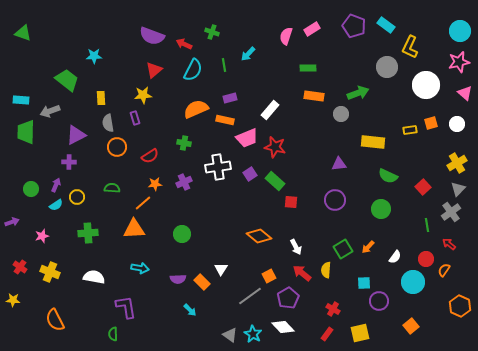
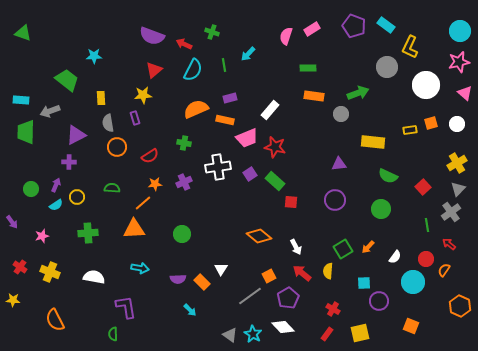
purple arrow at (12, 222): rotated 72 degrees clockwise
yellow semicircle at (326, 270): moved 2 px right, 1 px down
orange square at (411, 326): rotated 28 degrees counterclockwise
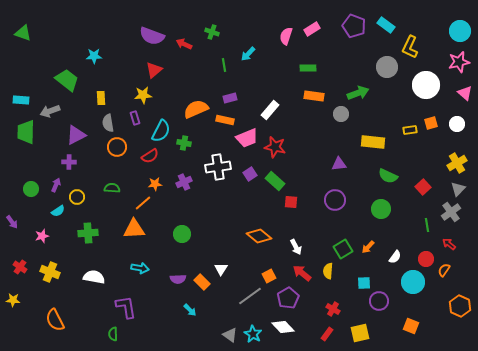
cyan semicircle at (193, 70): moved 32 px left, 61 px down
cyan semicircle at (56, 205): moved 2 px right, 6 px down
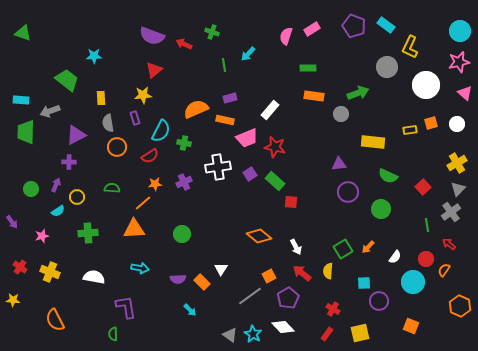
purple circle at (335, 200): moved 13 px right, 8 px up
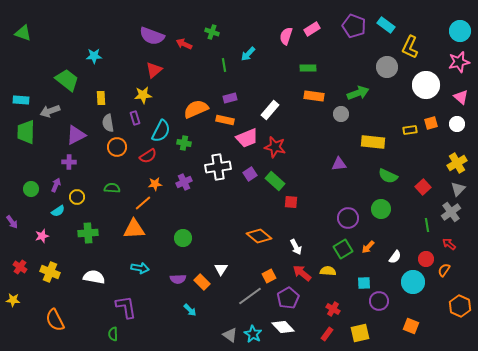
pink triangle at (465, 93): moved 4 px left, 4 px down
red semicircle at (150, 156): moved 2 px left
purple circle at (348, 192): moved 26 px down
green circle at (182, 234): moved 1 px right, 4 px down
yellow semicircle at (328, 271): rotated 91 degrees clockwise
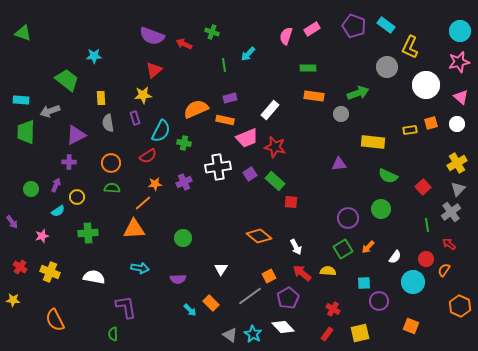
orange circle at (117, 147): moved 6 px left, 16 px down
orange rectangle at (202, 282): moved 9 px right, 21 px down
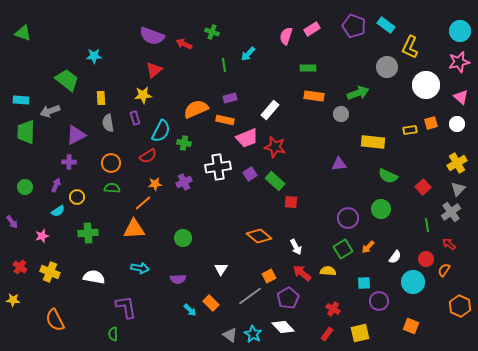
green circle at (31, 189): moved 6 px left, 2 px up
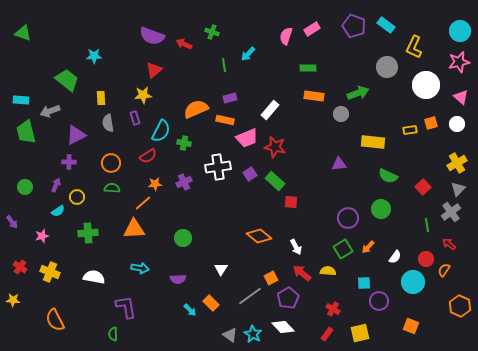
yellow L-shape at (410, 47): moved 4 px right
green trapezoid at (26, 132): rotated 15 degrees counterclockwise
orange square at (269, 276): moved 2 px right, 2 px down
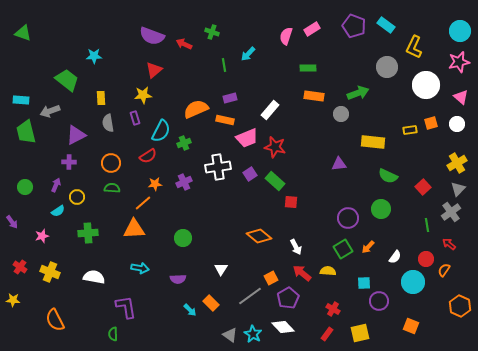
green cross at (184, 143): rotated 32 degrees counterclockwise
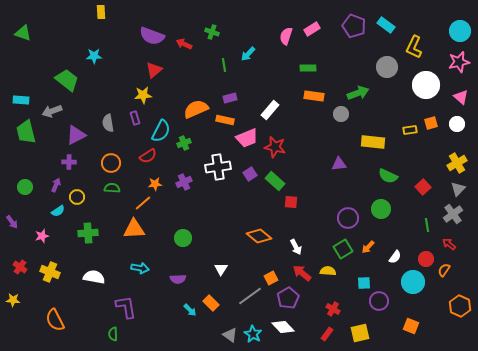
yellow rectangle at (101, 98): moved 86 px up
gray arrow at (50, 111): moved 2 px right
gray cross at (451, 212): moved 2 px right, 2 px down
